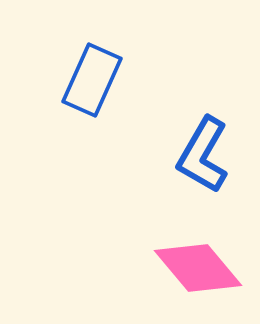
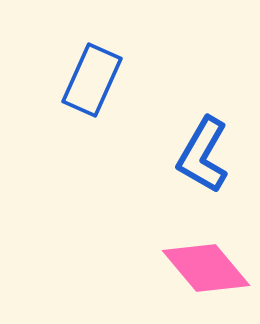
pink diamond: moved 8 px right
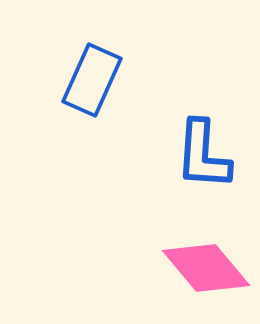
blue L-shape: rotated 26 degrees counterclockwise
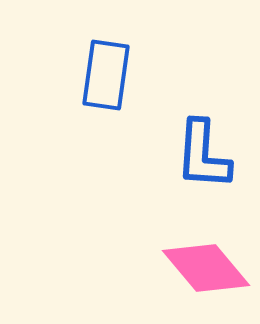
blue rectangle: moved 14 px right, 5 px up; rotated 16 degrees counterclockwise
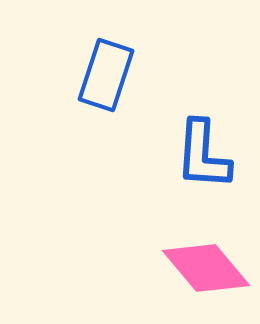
blue rectangle: rotated 10 degrees clockwise
